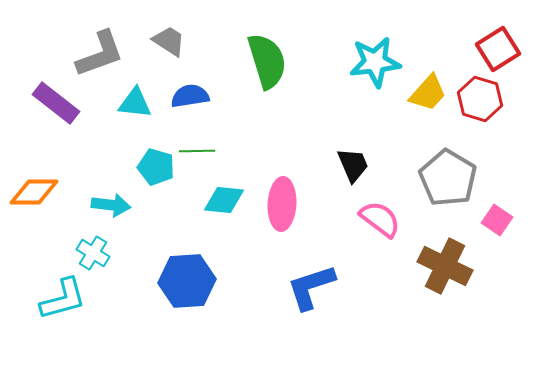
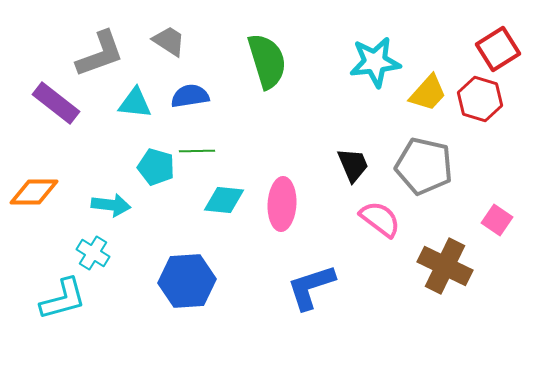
gray pentagon: moved 24 px left, 12 px up; rotated 18 degrees counterclockwise
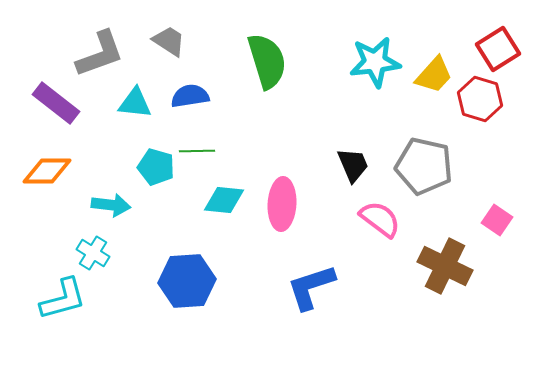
yellow trapezoid: moved 6 px right, 18 px up
orange diamond: moved 13 px right, 21 px up
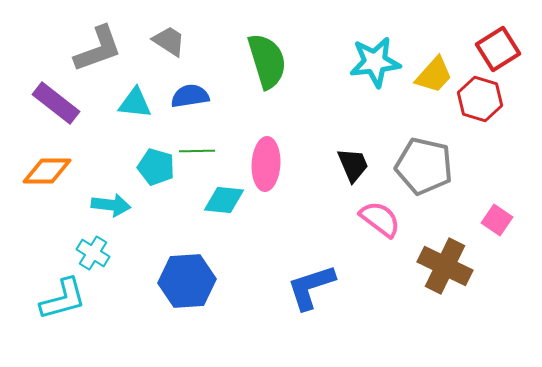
gray L-shape: moved 2 px left, 5 px up
pink ellipse: moved 16 px left, 40 px up
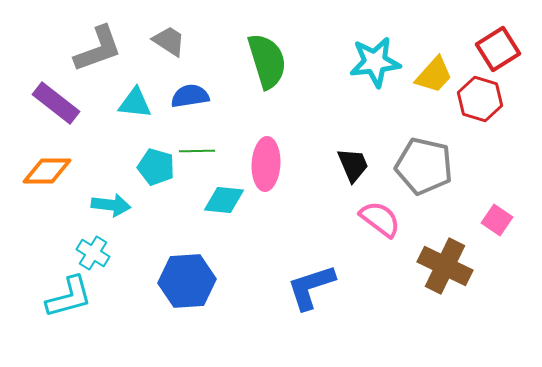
cyan L-shape: moved 6 px right, 2 px up
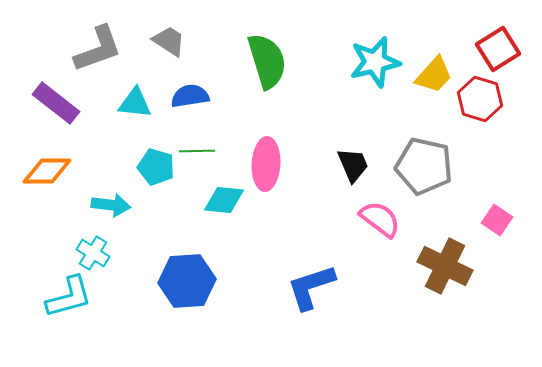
cyan star: rotated 6 degrees counterclockwise
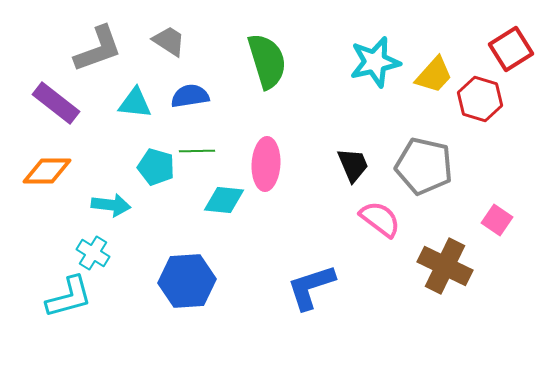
red square: moved 13 px right
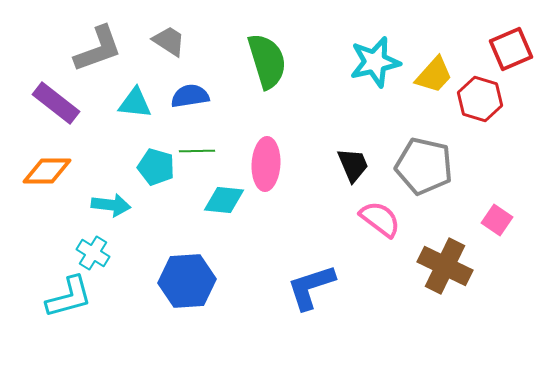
red square: rotated 9 degrees clockwise
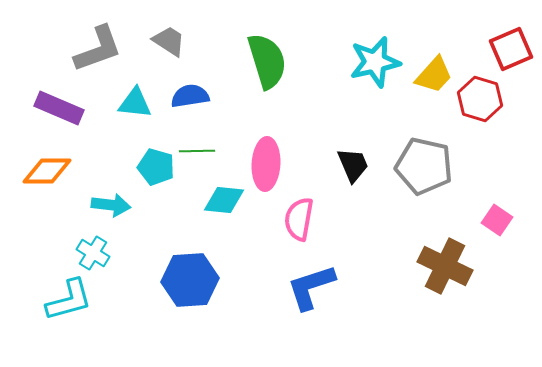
purple rectangle: moved 3 px right, 5 px down; rotated 15 degrees counterclockwise
pink semicircle: moved 81 px left; rotated 117 degrees counterclockwise
blue hexagon: moved 3 px right, 1 px up
cyan L-shape: moved 3 px down
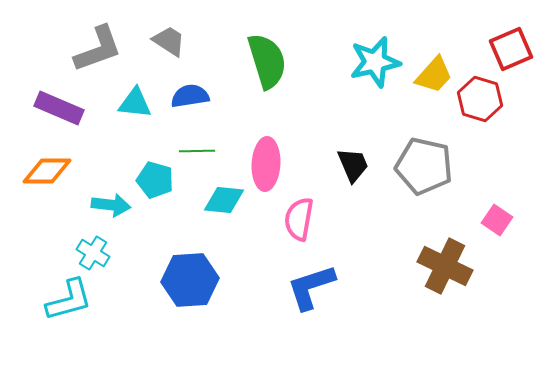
cyan pentagon: moved 1 px left, 13 px down
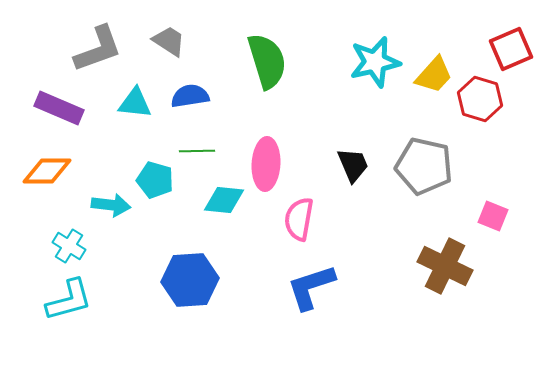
pink square: moved 4 px left, 4 px up; rotated 12 degrees counterclockwise
cyan cross: moved 24 px left, 7 px up
